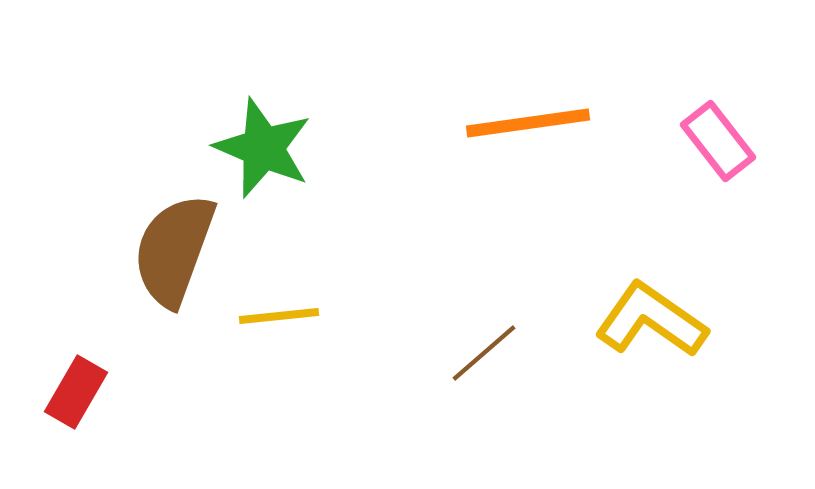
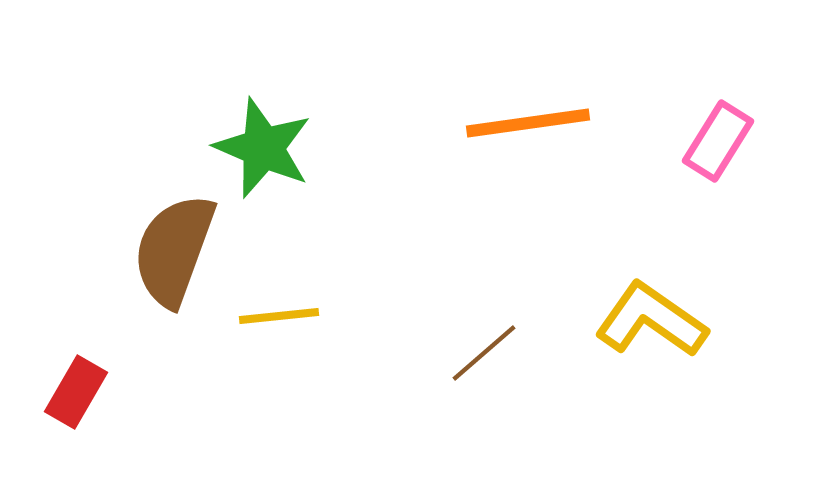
pink rectangle: rotated 70 degrees clockwise
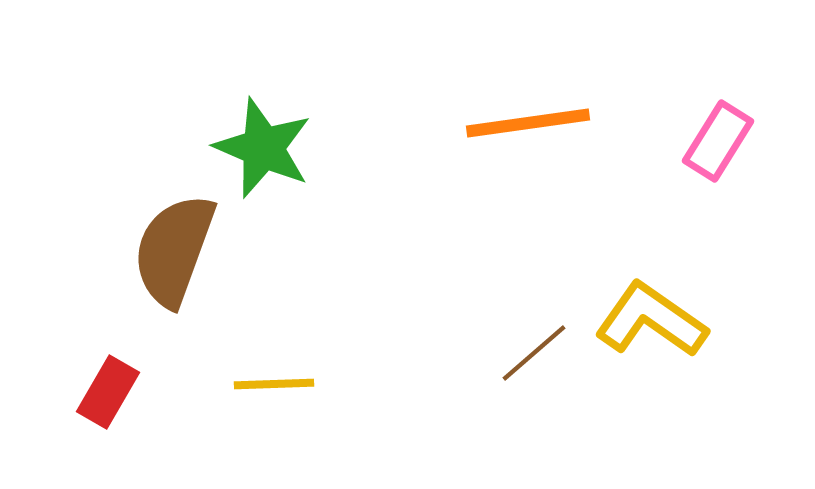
yellow line: moved 5 px left, 68 px down; rotated 4 degrees clockwise
brown line: moved 50 px right
red rectangle: moved 32 px right
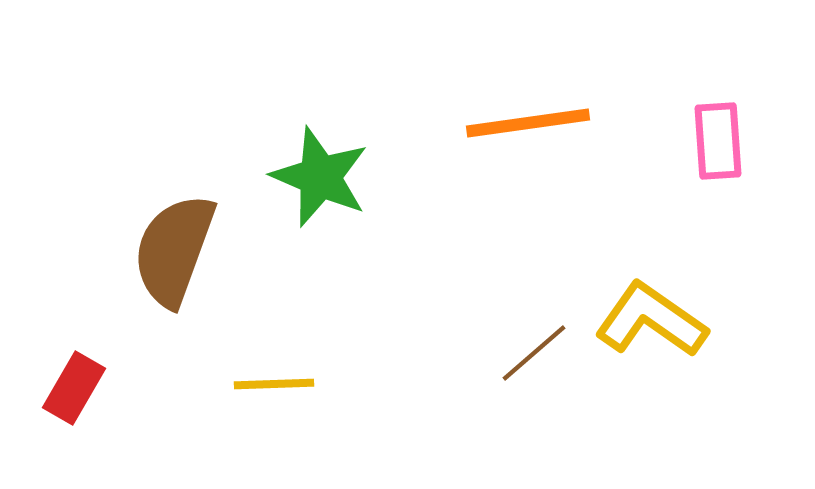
pink rectangle: rotated 36 degrees counterclockwise
green star: moved 57 px right, 29 px down
red rectangle: moved 34 px left, 4 px up
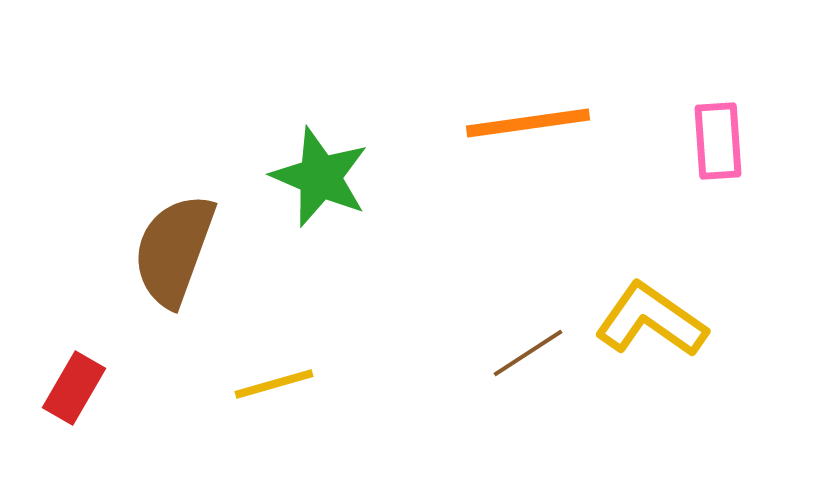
brown line: moved 6 px left; rotated 8 degrees clockwise
yellow line: rotated 14 degrees counterclockwise
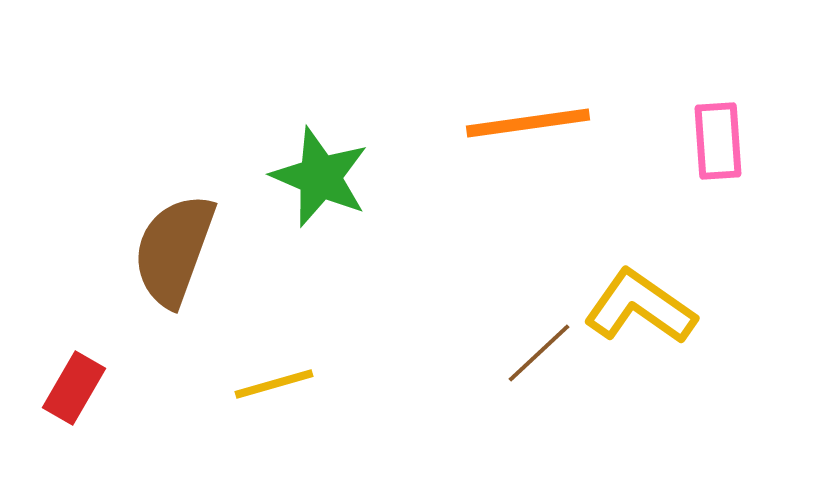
yellow L-shape: moved 11 px left, 13 px up
brown line: moved 11 px right; rotated 10 degrees counterclockwise
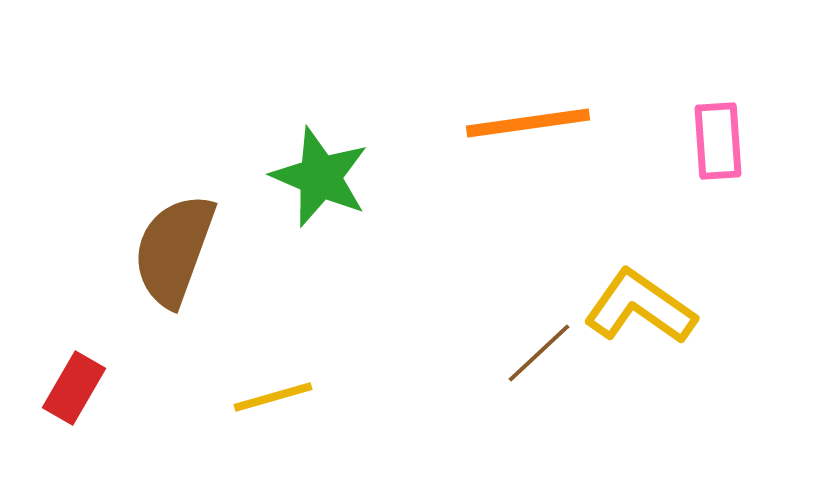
yellow line: moved 1 px left, 13 px down
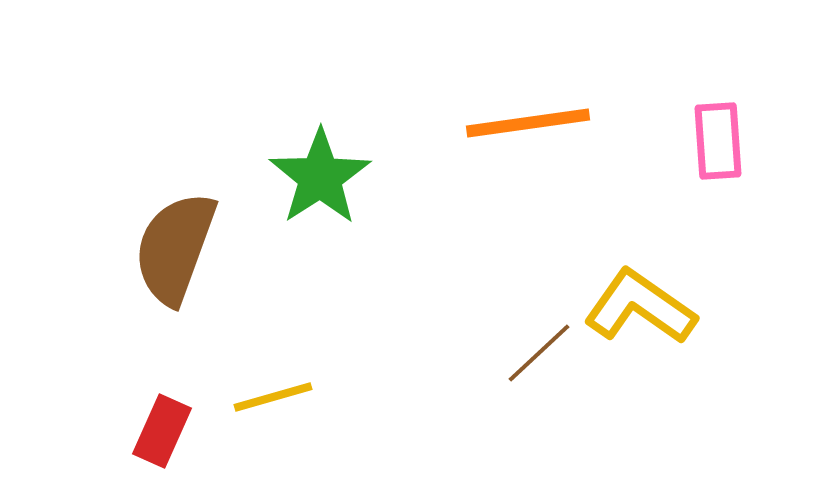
green star: rotated 16 degrees clockwise
brown semicircle: moved 1 px right, 2 px up
red rectangle: moved 88 px right, 43 px down; rotated 6 degrees counterclockwise
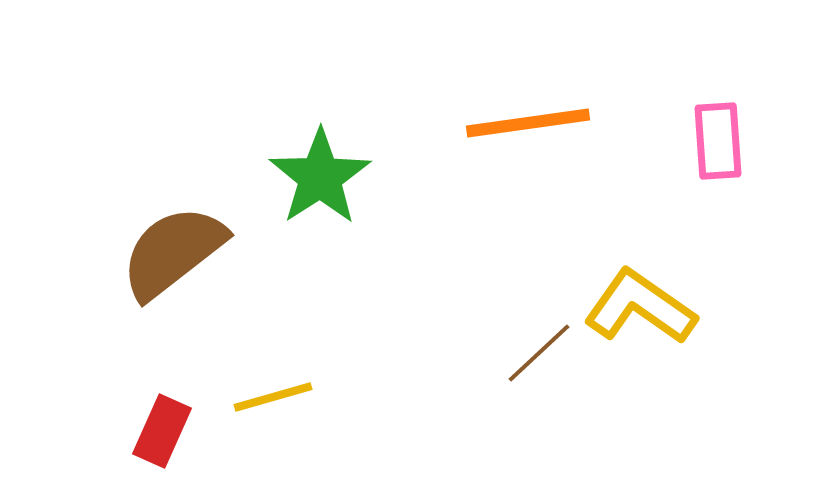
brown semicircle: moved 2 px left, 4 px down; rotated 32 degrees clockwise
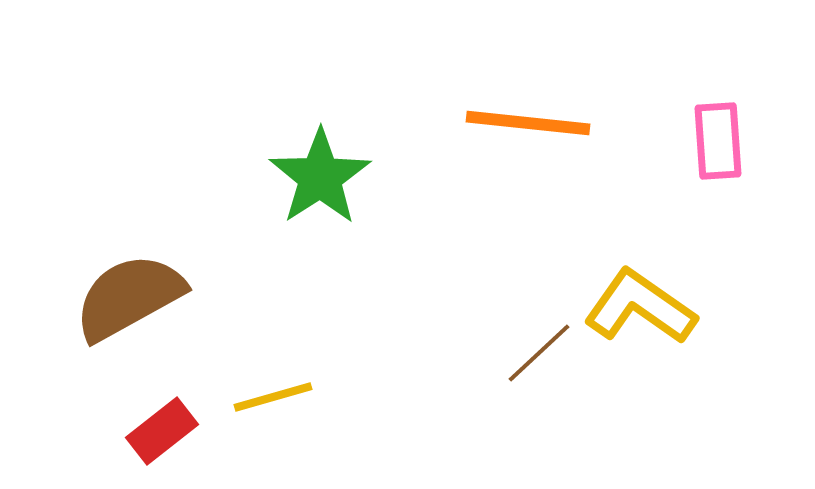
orange line: rotated 14 degrees clockwise
brown semicircle: moved 44 px left, 45 px down; rotated 9 degrees clockwise
red rectangle: rotated 28 degrees clockwise
